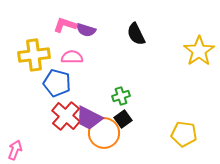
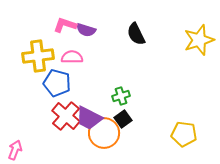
yellow star: moved 11 px up; rotated 16 degrees clockwise
yellow cross: moved 4 px right, 1 px down
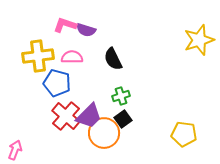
black semicircle: moved 23 px left, 25 px down
purple trapezoid: moved 2 px up; rotated 72 degrees counterclockwise
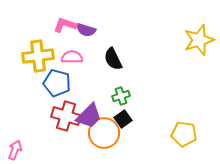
red cross: rotated 24 degrees counterclockwise
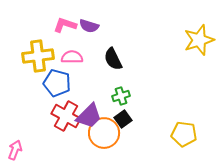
purple semicircle: moved 3 px right, 4 px up
red cross: rotated 12 degrees clockwise
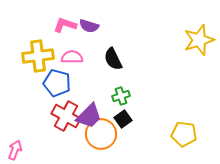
orange circle: moved 3 px left, 1 px down
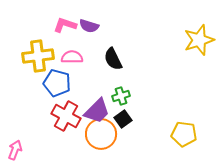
purple trapezoid: moved 8 px right, 5 px up
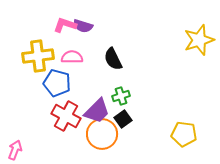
purple semicircle: moved 6 px left
orange circle: moved 1 px right
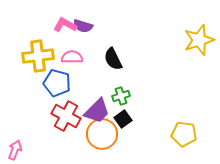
pink L-shape: rotated 10 degrees clockwise
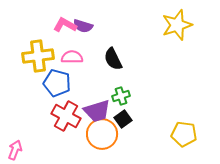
yellow star: moved 22 px left, 15 px up
purple trapezoid: rotated 28 degrees clockwise
